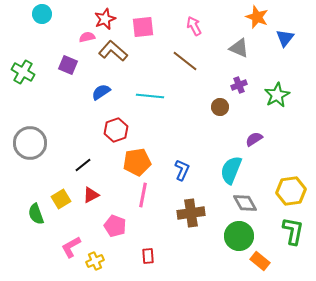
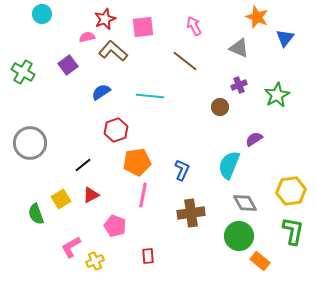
purple square: rotated 30 degrees clockwise
cyan semicircle: moved 2 px left, 5 px up
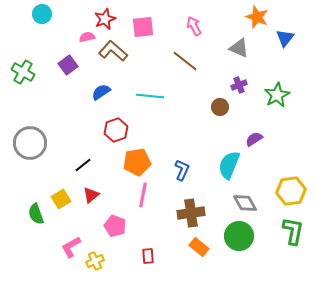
red triangle: rotated 12 degrees counterclockwise
orange rectangle: moved 61 px left, 14 px up
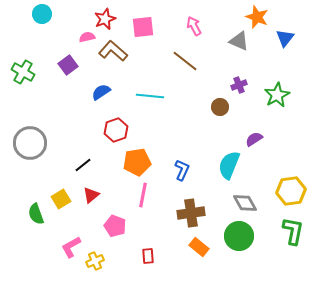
gray triangle: moved 7 px up
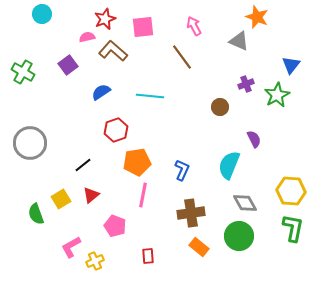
blue triangle: moved 6 px right, 27 px down
brown line: moved 3 px left, 4 px up; rotated 16 degrees clockwise
purple cross: moved 7 px right, 1 px up
purple semicircle: rotated 96 degrees clockwise
yellow hexagon: rotated 12 degrees clockwise
green L-shape: moved 3 px up
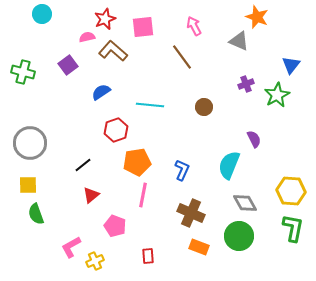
green cross: rotated 15 degrees counterclockwise
cyan line: moved 9 px down
brown circle: moved 16 px left
yellow square: moved 33 px left, 14 px up; rotated 30 degrees clockwise
brown cross: rotated 32 degrees clockwise
orange rectangle: rotated 18 degrees counterclockwise
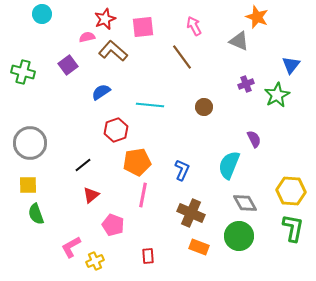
pink pentagon: moved 2 px left, 1 px up
